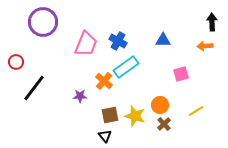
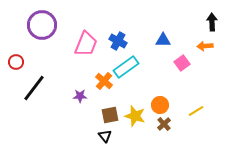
purple circle: moved 1 px left, 3 px down
pink square: moved 1 px right, 11 px up; rotated 21 degrees counterclockwise
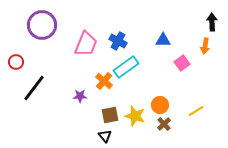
orange arrow: rotated 77 degrees counterclockwise
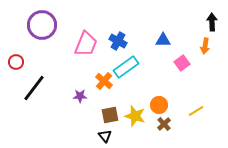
orange circle: moved 1 px left
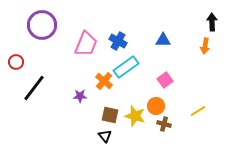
pink square: moved 17 px left, 17 px down
orange circle: moved 3 px left, 1 px down
yellow line: moved 2 px right
brown square: rotated 24 degrees clockwise
brown cross: rotated 32 degrees counterclockwise
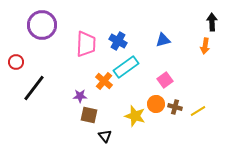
blue triangle: rotated 14 degrees counterclockwise
pink trapezoid: rotated 20 degrees counterclockwise
orange circle: moved 2 px up
brown square: moved 21 px left
brown cross: moved 11 px right, 17 px up
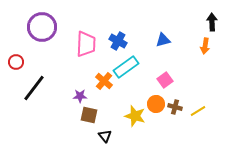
purple circle: moved 2 px down
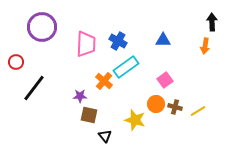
blue triangle: rotated 14 degrees clockwise
yellow star: moved 4 px down
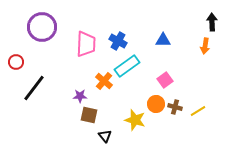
cyan rectangle: moved 1 px right, 1 px up
